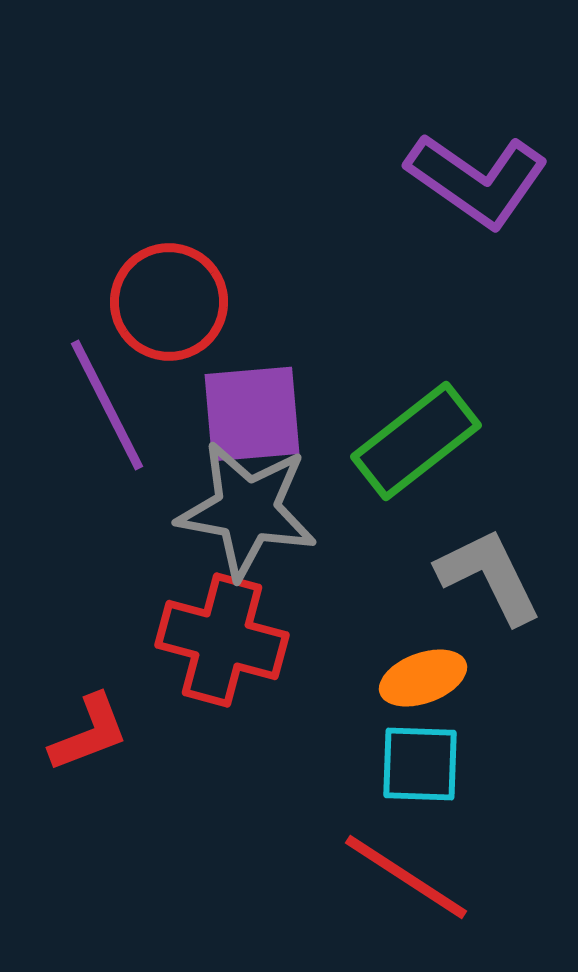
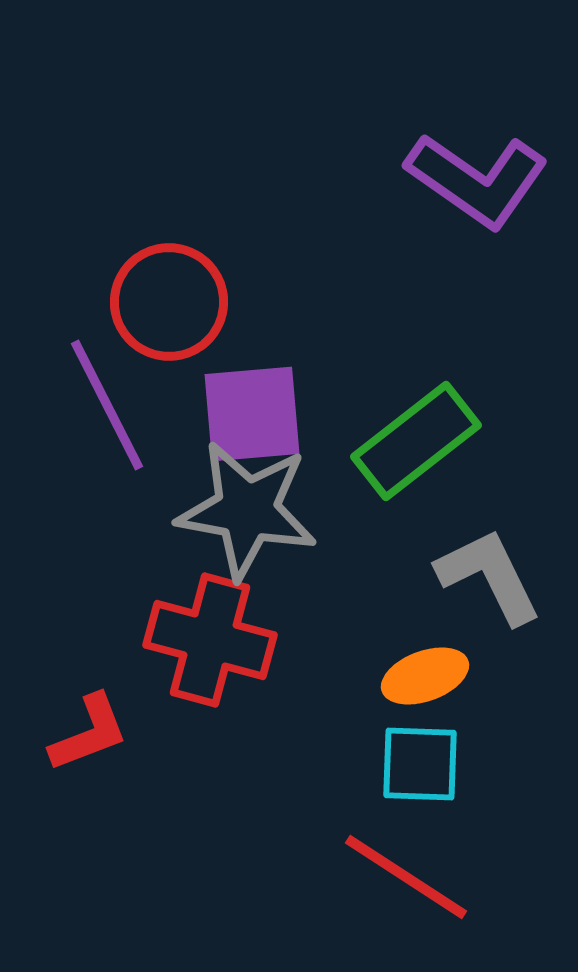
red cross: moved 12 px left
orange ellipse: moved 2 px right, 2 px up
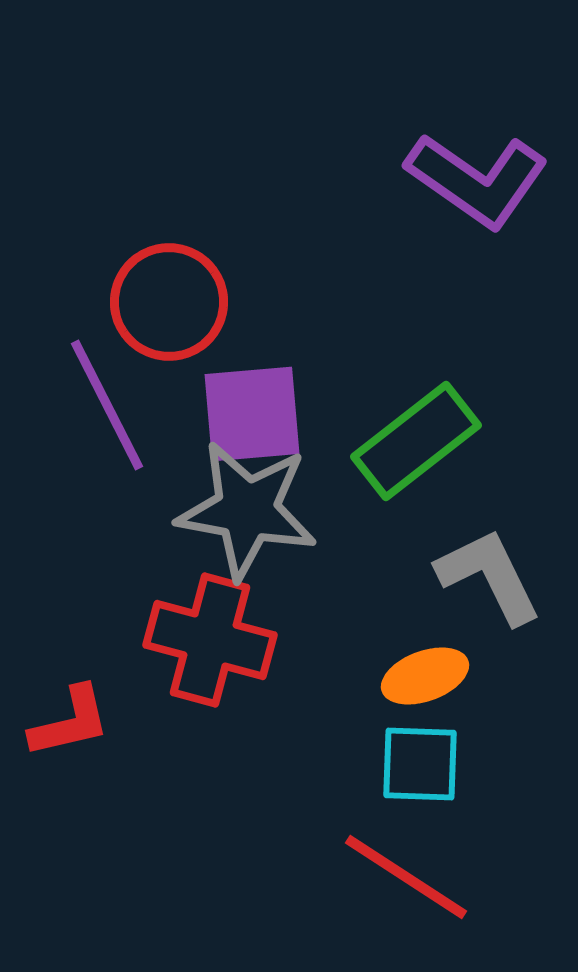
red L-shape: moved 19 px left, 11 px up; rotated 8 degrees clockwise
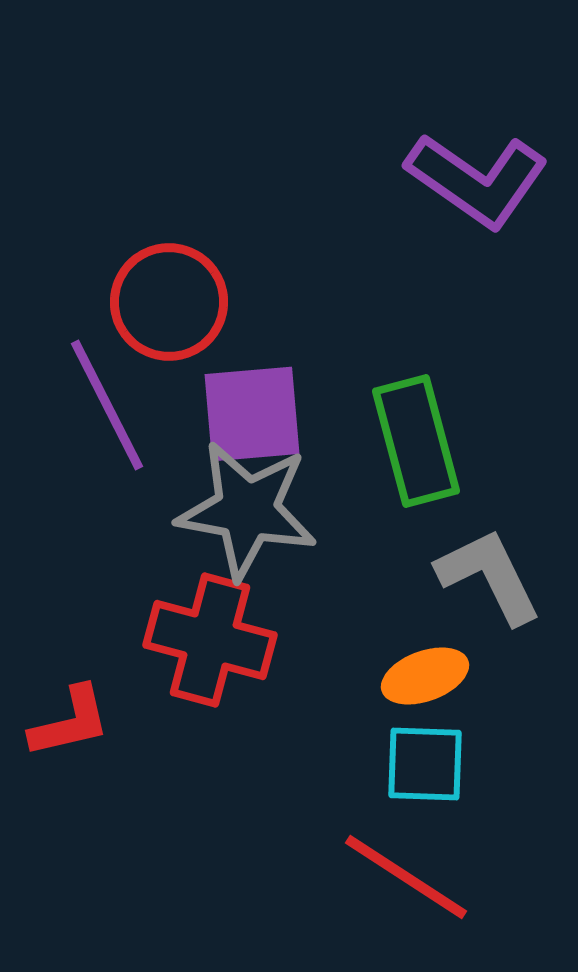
green rectangle: rotated 67 degrees counterclockwise
cyan square: moved 5 px right
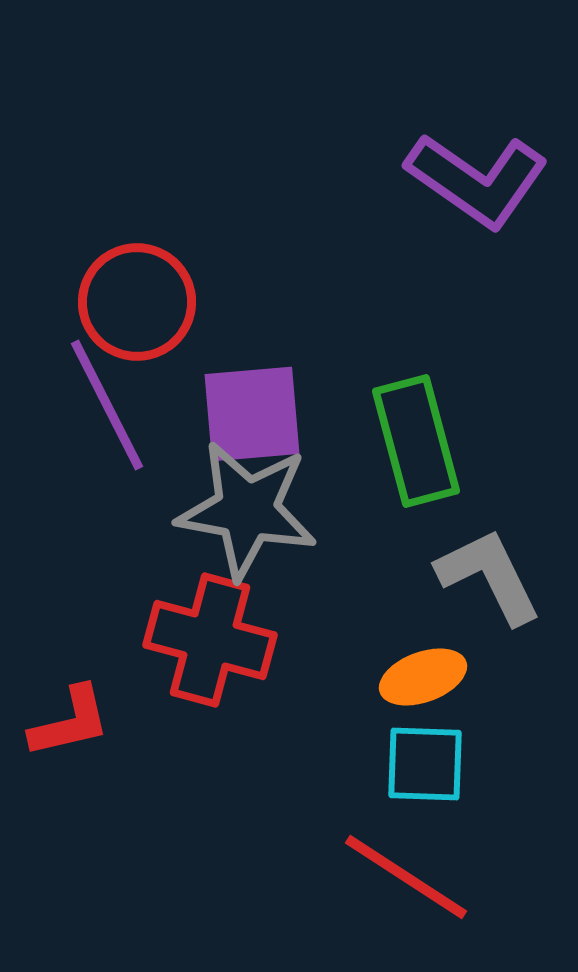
red circle: moved 32 px left
orange ellipse: moved 2 px left, 1 px down
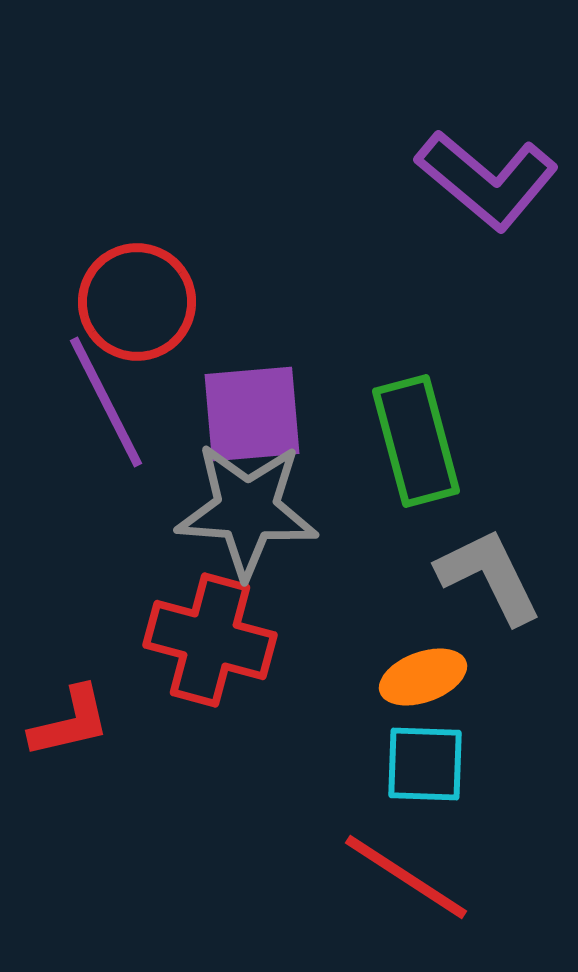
purple L-shape: moved 10 px right; rotated 5 degrees clockwise
purple line: moved 1 px left, 3 px up
gray star: rotated 6 degrees counterclockwise
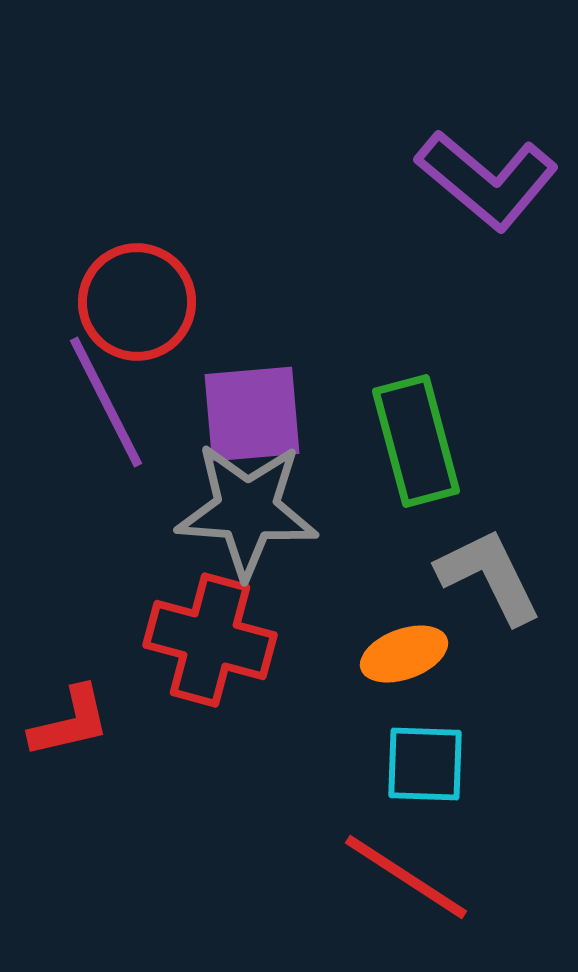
orange ellipse: moved 19 px left, 23 px up
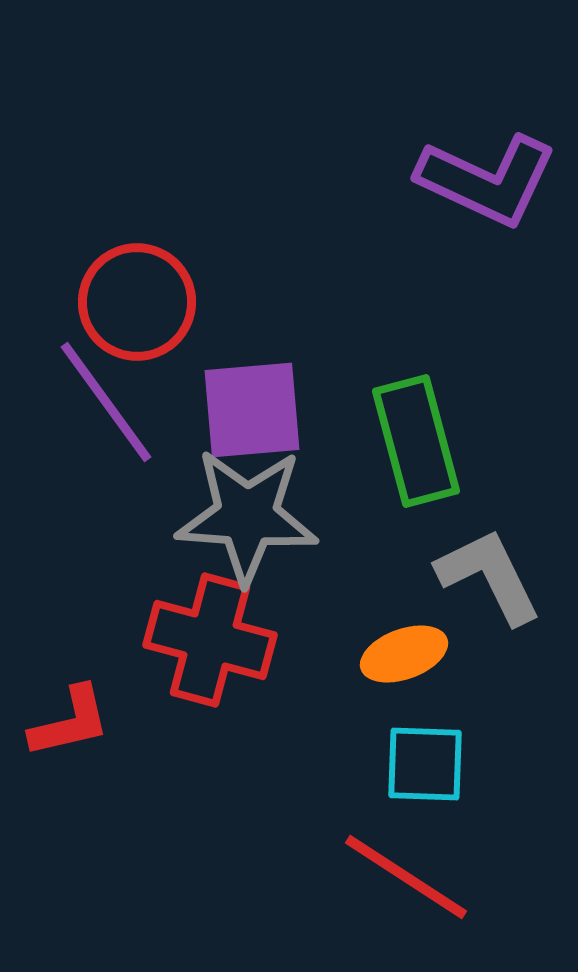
purple L-shape: rotated 15 degrees counterclockwise
purple line: rotated 9 degrees counterclockwise
purple square: moved 4 px up
gray star: moved 6 px down
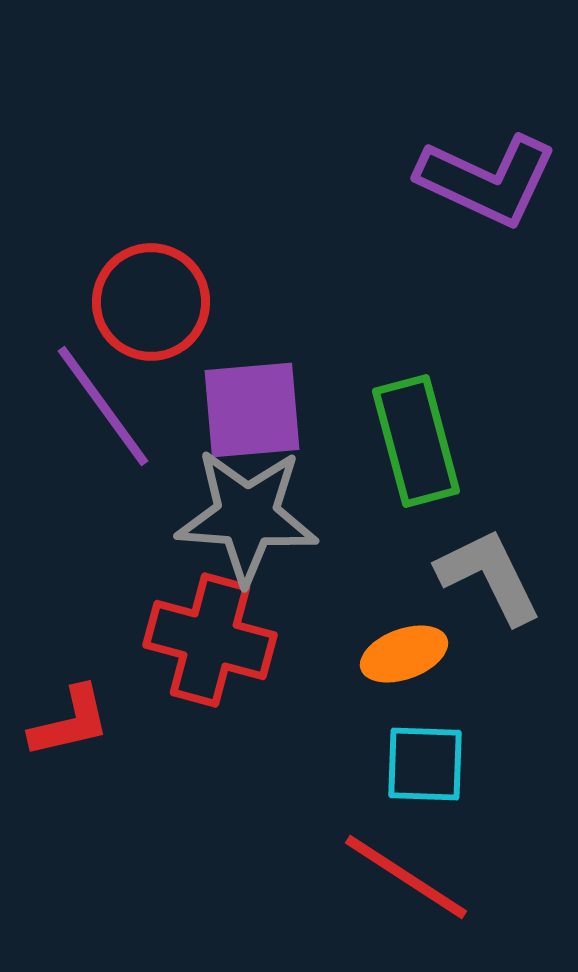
red circle: moved 14 px right
purple line: moved 3 px left, 4 px down
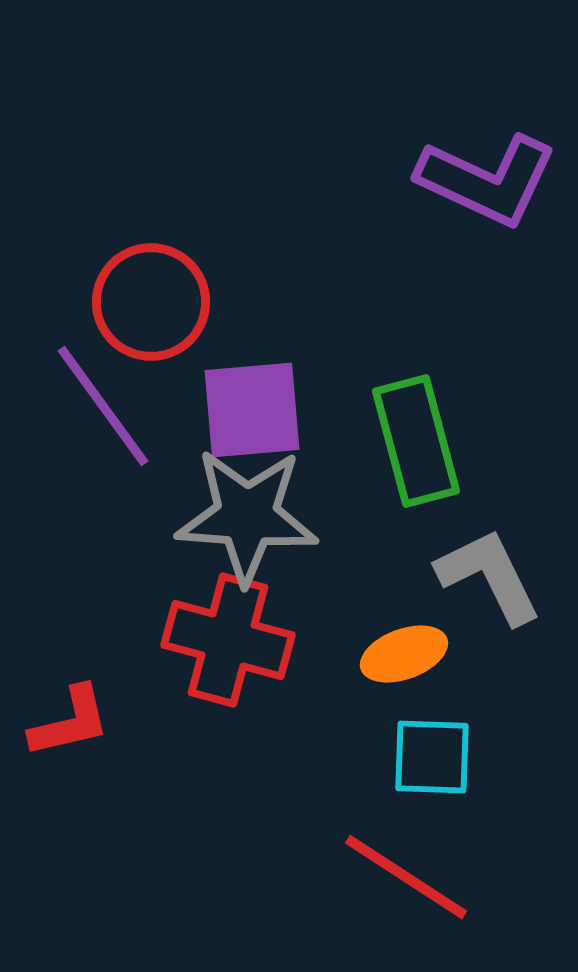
red cross: moved 18 px right
cyan square: moved 7 px right, 7 px up
